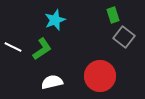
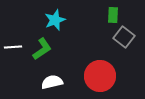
green rectangle: rotated 21 degrees clockwise
white line: rotated 30 degrees counterclockwise
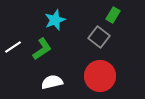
green rectangle: rotated 28 degrees clockwise
gray square: moved 25 px left
white line: rotated 30 degrees counterclockwise
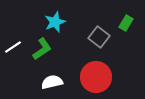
green rectangle: moved 13 px right, 8 px down
cyan star: moved 2 px down
red circle: moved 4 px left, 1 px down
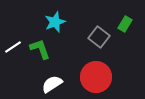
green rectangle: moved 1 px left, 1 px down
green L-shape: moved 2 px left; rotated 75 degrees counterclockwise
white semicircle: moved 2 px down; rotated 20 degrees counterclockwise
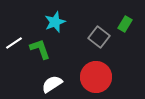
white line: moved 1 px right, 4 px up
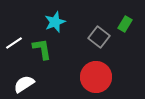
green L-shape: moved 2 px right; rotated 10 degrees clockwise
white semicircle: moved 28 px left
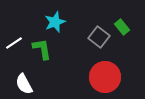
green rectangle: moved 3 px left, 3 px down; rotated 70 degrees counterclockwise
red circle: moved 9 px right
white semicircle: rotated 85 degrees counterclockwise
